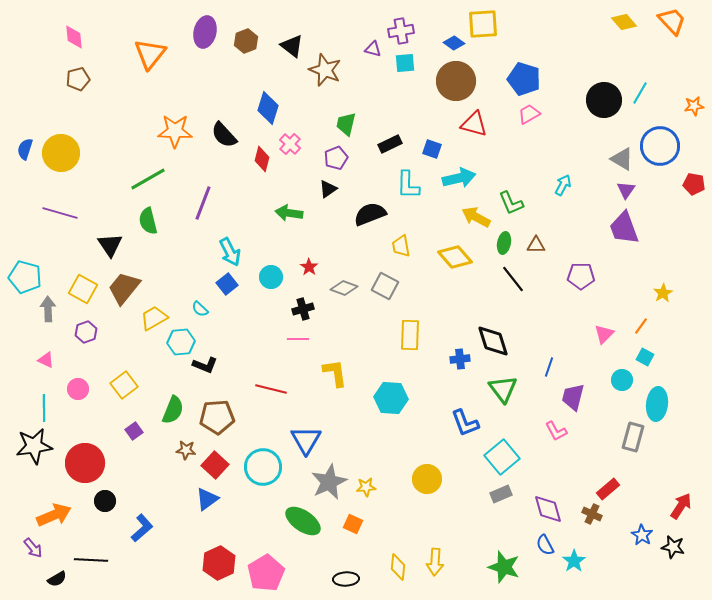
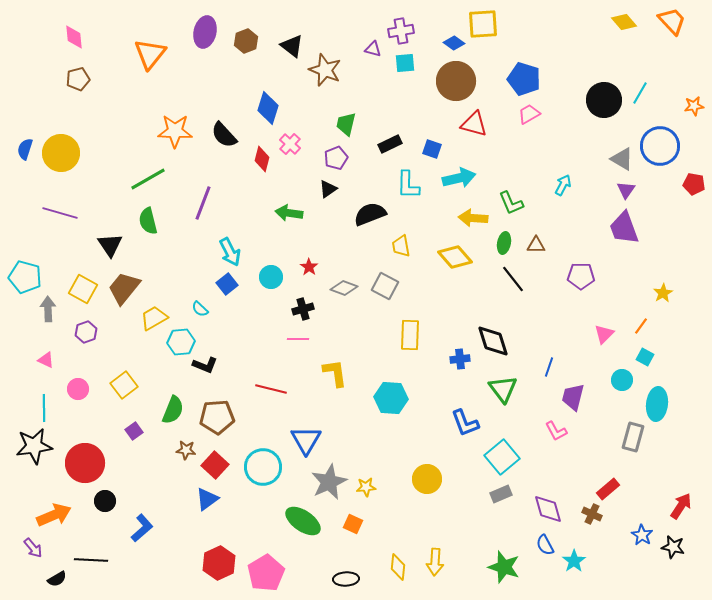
yellow arrow at (476, 217): moved 3 px left, 1 px down; rotated 24 degrees counterclockwise
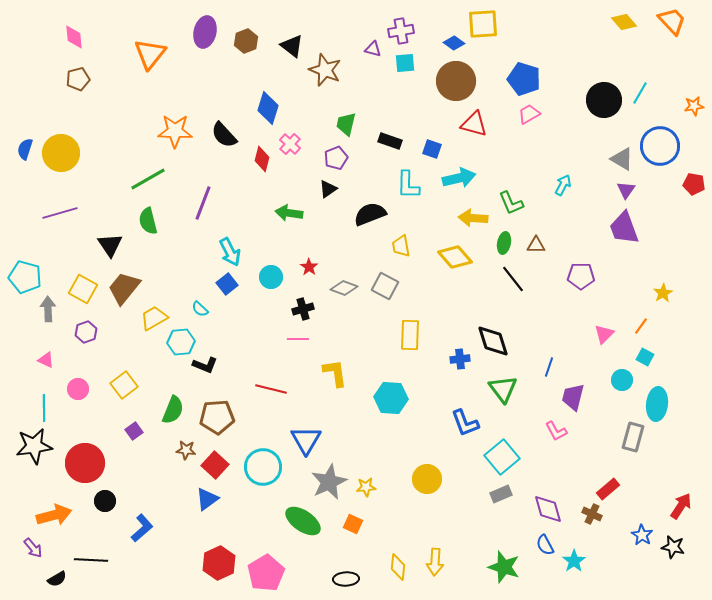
black rectangle at (390, 144): moved 3 px up; rotated 45 degrees clockwise
purple line at (60, 213): rotated 32 degrees counterclockwise
orange arrow at (54, 515): rotated 8 degrees clockwise
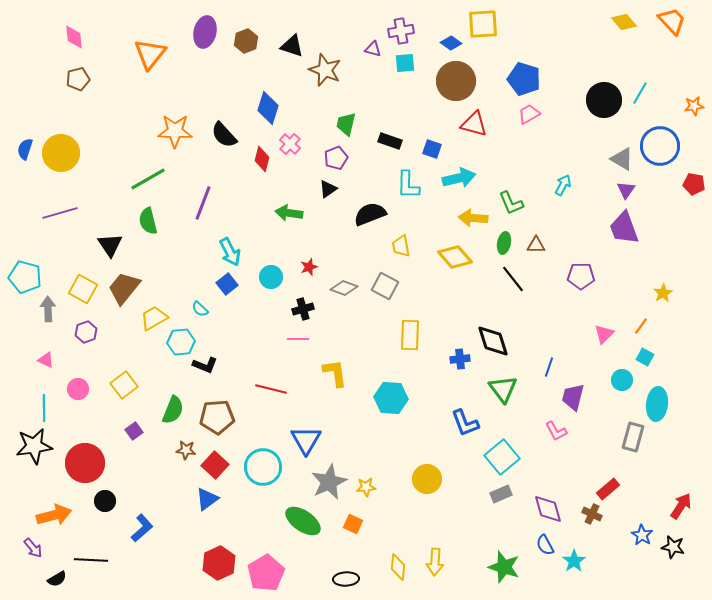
blue diamond at (454, 43): moved 3 px left
black triangle at (292, 46): rotated 20 degrees counterclockwise
red star at (309, 267): rotated 18 degrees clockwise
